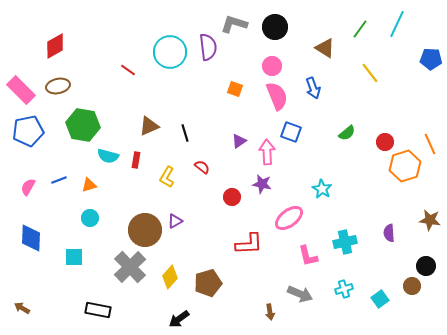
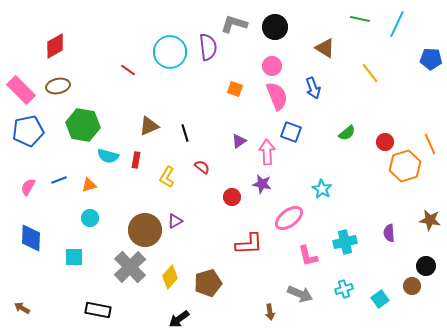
green line at (360, 29): moved 10 px up; rotated 66 degrees clockwise
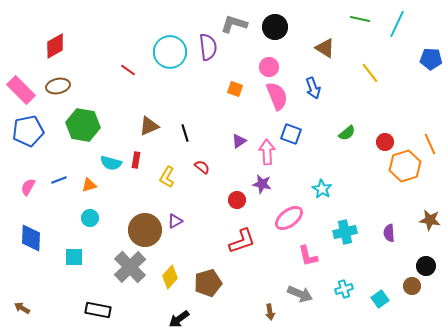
pink circle at (272, 66): moved 3 px left, 1 px down
blue square at (291, 132): moved 2 px down
cyan semicircle at (108, 156): moved 3 px right, 7 px down
red circle at (232, 197): moved 5 px right, 3 px down
cyan cross at (345, 242): moved 10 px up
red L-shape at (249, 244): moved 7 px left, 3 px up; rotated 16 degrees counterclockwise
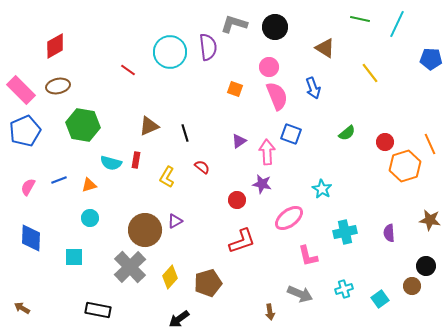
blue pentagon at (28, 131): moved 3 px left; rotated 12 degrees counterclockwise
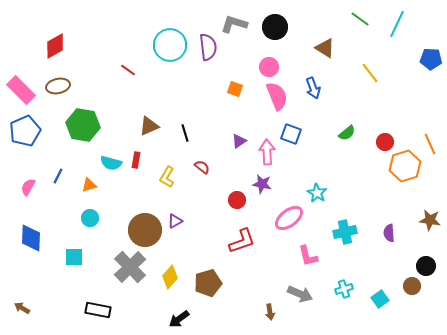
green line at (360, 19): rotated 24 degrees clockwise
cyan circle at (170, 52): moved 7 px up
blue line at (59, 180): moved 1 px left, 4 px up; rotated 42 degrees counterclockwise
cyan star at (322, 189): moved 5 px left, 4 px down
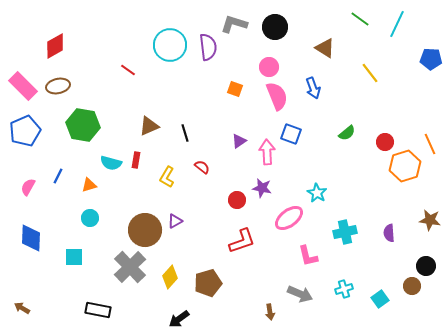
pink rectangle at (21, 90): moved 2 px right, 4 px up
purple star at (262, 184): moved 4 px down
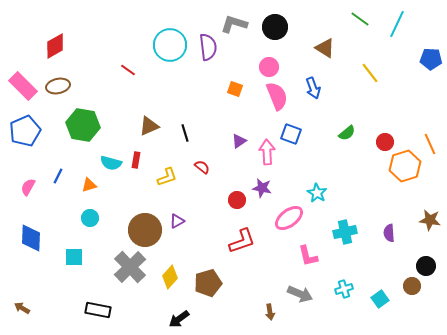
yellow L-shape at (167, 177): rotated 140 degrees counterclockwise
purple triangle at (175, 221): moved 2 px right
